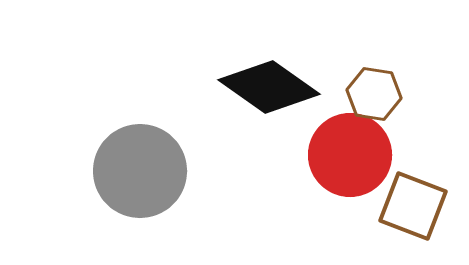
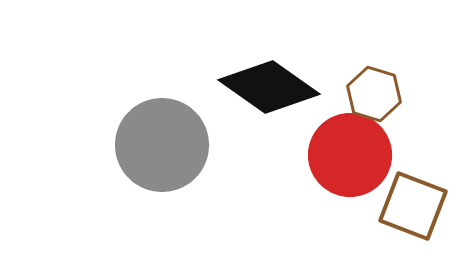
brown hexagon: rotated 8 degrees clockwise
gray circle: moved 22 px right, 26 px up
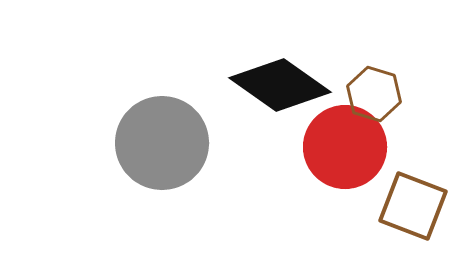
black diamond: moved 11 px right, 2 px up
gray circle: moved 2 px up
red circle: moved 5 px left, 8 px up
